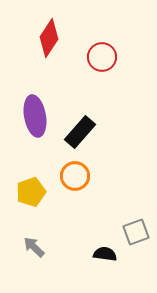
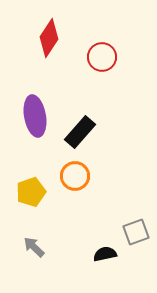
black semicircle: rotated 20 degrees counterclockwise
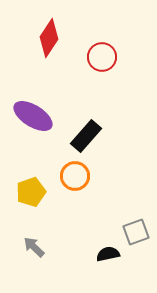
purple ellipse: moved 2 px left; rotated 48 degrees counterclockwise
black rectangle: moved 6 px right, 4 px down
black semicircle: moved 3 px right
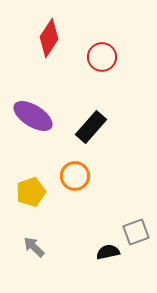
black rectangle: moved 5 px right, 9 px up
black semicircle: moved 2 px up
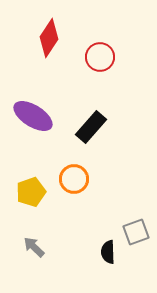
red circle: moved 2 px left
orange circle: moved 1 px left, 3 px down
black semicircle: rotated 80 degrees counterclockwise
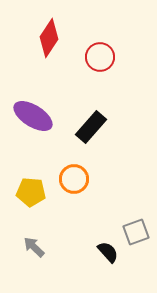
yellow pentagon: rotated 24 degrees clockwise
black semicircle: rotated 140 degrees clockwise
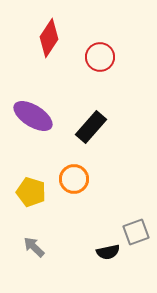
yellow pentagon: rotated 12 degrees clockwise
black semicircle: rotated 120 degrees clockwise
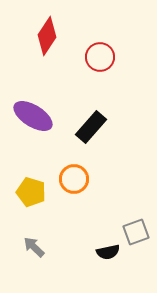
red diamond: moved 2 px left, 2 px up
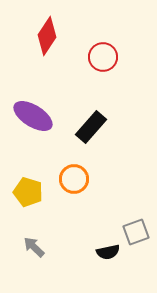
red circle: moved 3 px right
yellow pentagon: moved 3 px left
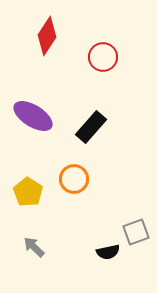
yellow pentagon: rotated 16 degrees clockwise
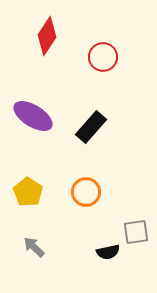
orange circle: moved 12 px right, 13 px down
gray square: rotated 12 degrees clockwise
